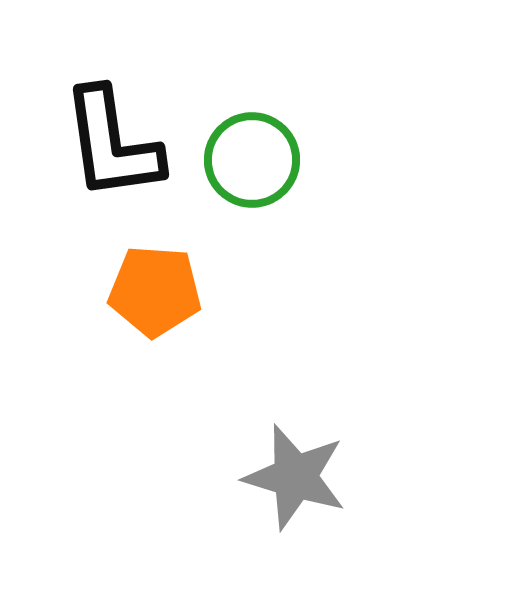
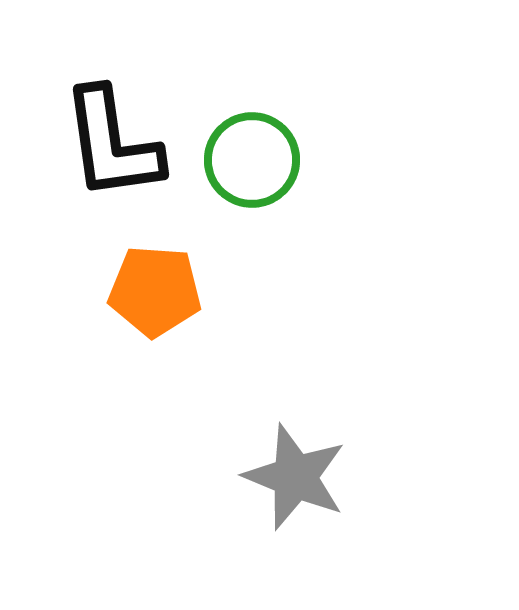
gray star: rotated 5 degrees clockwise
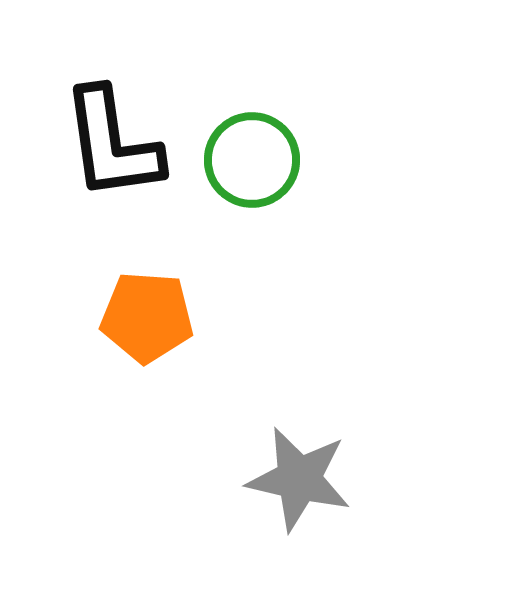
orange pentagon: moved 8 px left, 26 px down
gray star: moved 4 px right, 2 px down; rotated 9 degrees counterclockwise
